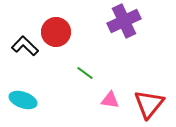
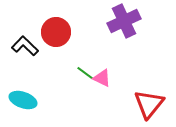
pink triangle: moved 8 px left, 22 px up; rotated 18 degrees clockwise
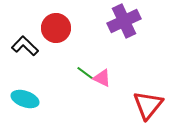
red circle: moved 4 px up
cyan ellipse: moved 2 px right, 1 px up
red triangle: moved 1 px left, 1 px down
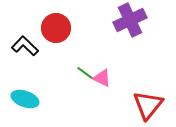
purple cross: moved 6 px right, 1 px up
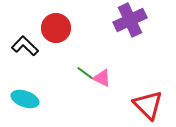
red triangle: rotated 24 degrees counterclockwise
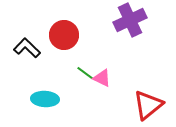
red circle: moved 8 px right, 7 px down
black L-shape: moved 2 px right, 2 px down
cyan ellipse: moved 20 px right; rotated 16 degrees counterclockwise
red triangle: rotated 36 degrees clockwise
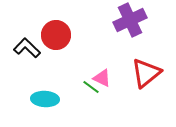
red circle: moved 8 px left
green line: moved 6 px right, 14 px down
red triangle: moved 2 px left, 32 px up
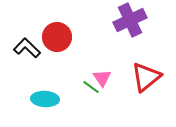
red circle: moved 1 px right, 2 px down
red triangle: moved 4 px down
pink triangle: rotated 30 degrees clockwise
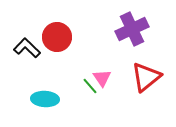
purple cross: moved 2 px right, 9 px down
green line: moved 1 px left, 1 px up; rotated 12 degrees clockwise
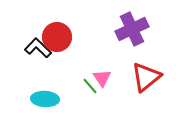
black L-shape: moved 11 px right
